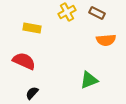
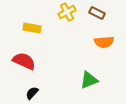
orange semicircle: moved 2 px left, 2 px down
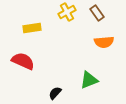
brown rectangle: rotated 28 degrees clockwise
yellow rectangle: rotated 18 degrees counterclockwise
red semicircle: moved 1 px left
black semicircle: moved 23 px right
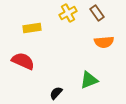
yellow cross: moved 1 px right, 1 px down
black semicircle: moved 1 px right
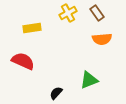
orange semicircle: moved 2 px left, 3 px up
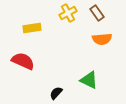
green triangle: rotated 48 degrees clockwise
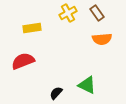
red semicircle: rotated 45 degrees counterclockwise
green triangle: moved 2 px left, 5 px down
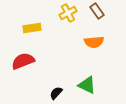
brown rectangle: moved 2 px up
orange semicircle: moved 8 px left, 3 px down
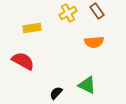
red semicircle: rotated 50 degrees clockwise
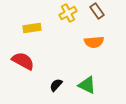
black semicircle: moved 8 px up
